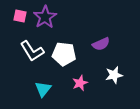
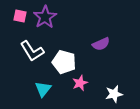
white pentagon: moved 8 px down; rotated 10 degrees clockwise
white star: moved 19 px down
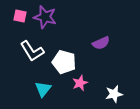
purple star: rotated 25 degrees counterclockwise
purple semicircle: moved 1 px up
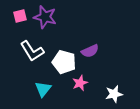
pink square: rotated 24 degrees counterclockwise
purple semicircle: moved 11 px left, 8 px down
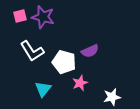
purple star: moved 2 px left
white star: moved 2 px left, 3 px down
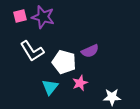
cyan triangle: moved 7 px right, 2 px up
white star: rotated 12 degrees clockwise
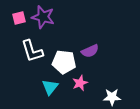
pink square: moved 1 px left, 2 px down
white L-shape: rotated 15 degrees clockwise
white pentagon: rotated 10 degrees counterclockwise
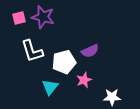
white pentagon: rotated 20 degrees counterclockwise
pink star: moved 4 px right, 3 px up
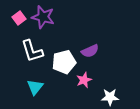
pink square: rotated 24 degrees counterclockwise
cyan triangle: moved 15 px left
white star: moved 2 px left
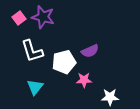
pink star: rotated 21 degrees clockwise
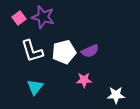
white pentagon: moved 10 px up
white star: moved 6 px right, 2 px up
